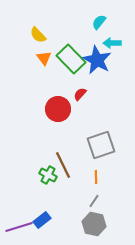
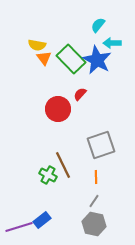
cyan semicircle: moved 1 px left, 3 px down
yellow semicircle: moved 1 px left, 10 px down; rotated 36 degrees counterclockwise
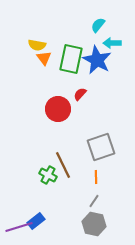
green rectangle: rotated 56 degrees clockwise
gray square: moved 2 px down
blue rectangle: moved 6 px left, 1 px down
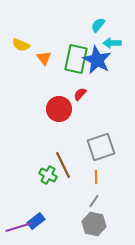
yellow semicircle: moved 16 px left; rotated 12 degrees clockwise
green rectangle: moved 5 px right
red circle: moved 1 px right
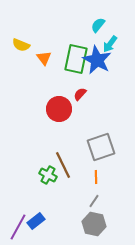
cyan arrow: moved 2 px left, 1 px down; rotated 54 degrees counterclockwise
purple line: moved 1 px left; rotated 44 degrees counterclockwise
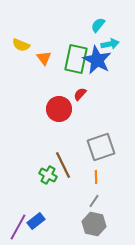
cyan arrow: rotated 138 degrees counterclockwise
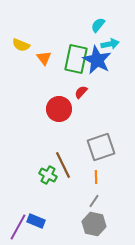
red semicircle: moved 1 px right, 2 px up
blue rectangle: rotated 60 degrees clockwise
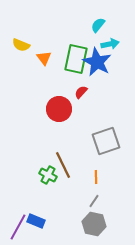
blue star: moved 2 px down
gray square: moved 5 px right, 6 px up
